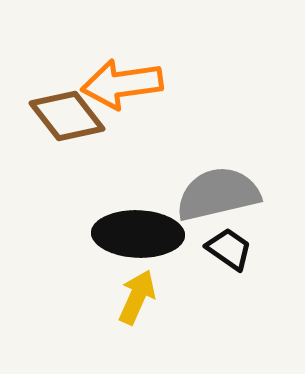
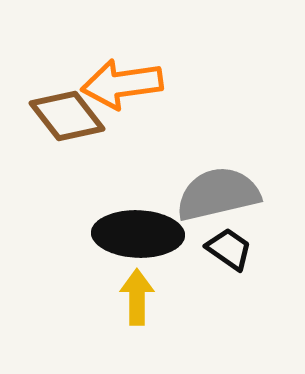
yellow arrow: rotated 24 degrees counterclockwise
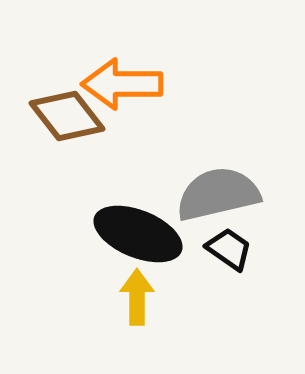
orange arrow: rotated 8 degrees clockwise
black ellipse: rotated 20 degrees clockwise
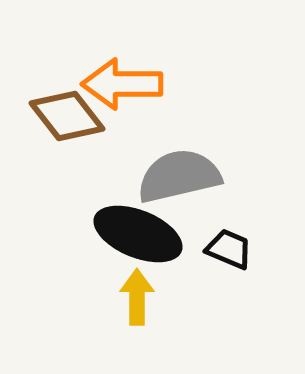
gray semicircle: moved 39 px left, 18 px up
black trapezoid: rotated 12 degrees counterclockwise
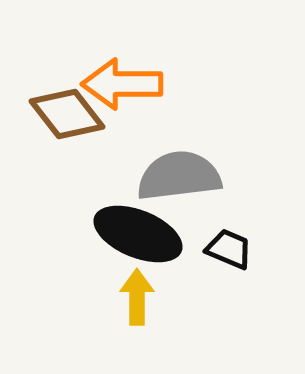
brown diamond: moved 2 px up
gray semicircle: rotated 6 degrees clockwise
